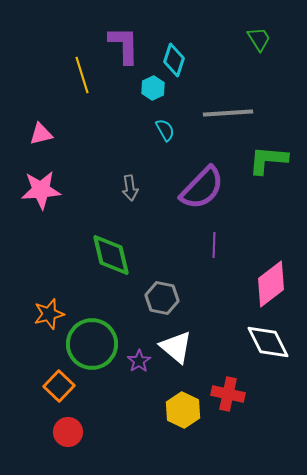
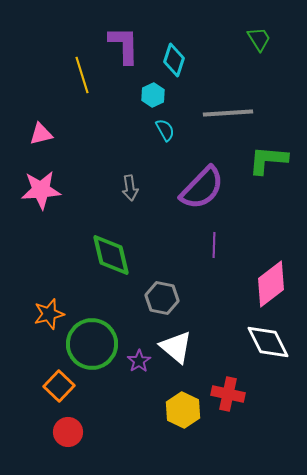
cyan hexagon: moved 7 px down
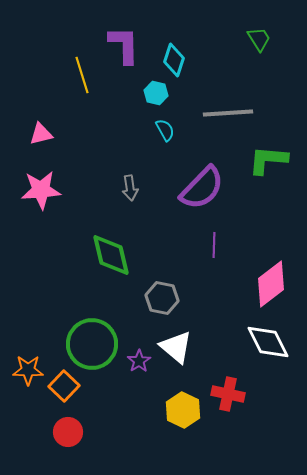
cyan hexagon: moved 3 px right, 2 px up; rotated 20 degrees counterclockwise
orange star: moved 21 px left, 56 px down; rotated 16 degrees clockwise
orange square: moved 5 px right
